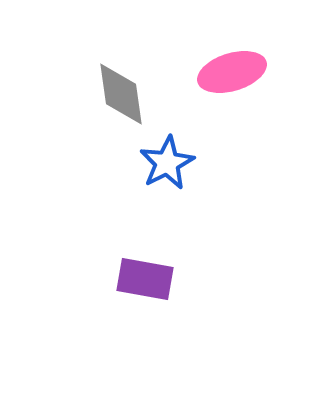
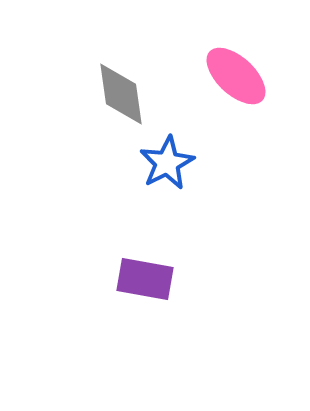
pink ellipse: moved 4 px right, 4 px down; rotated 60 degrees clockwise
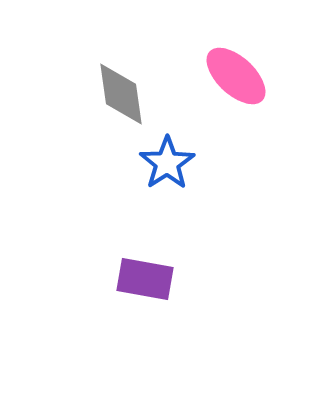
blue star: rotated 6 degrees counterclockwise
